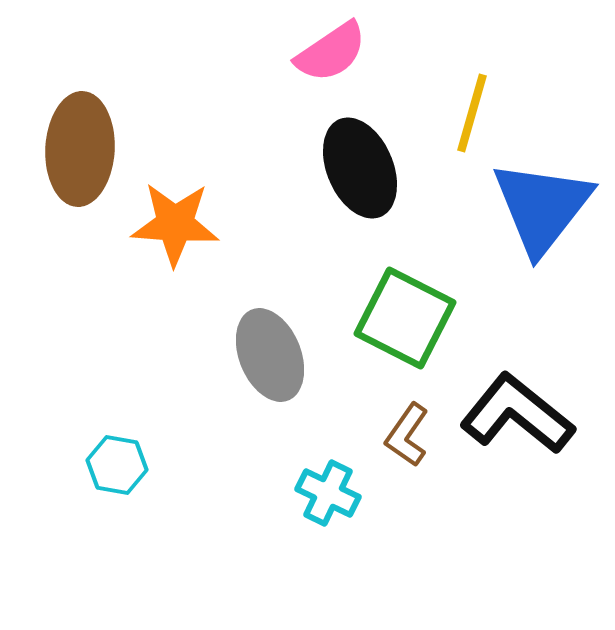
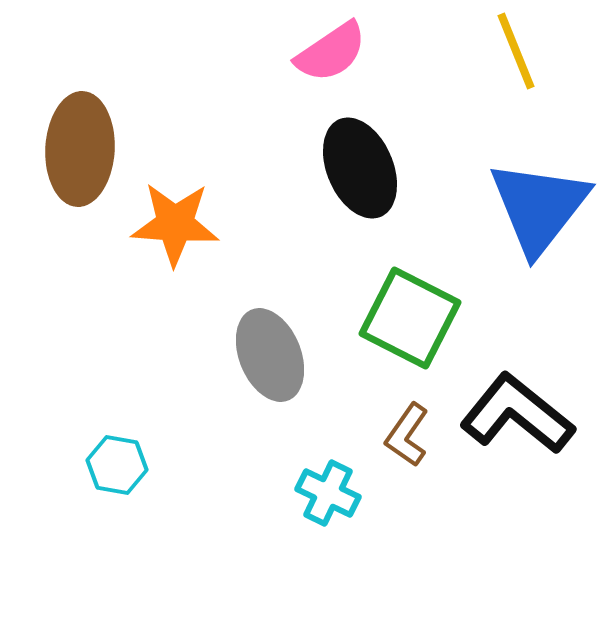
yellow line: moved 44 px right, 62 px up; rotated 38 degrees counterclockwise
blue triangle: moved 3 px left
green square: moved 5 px right
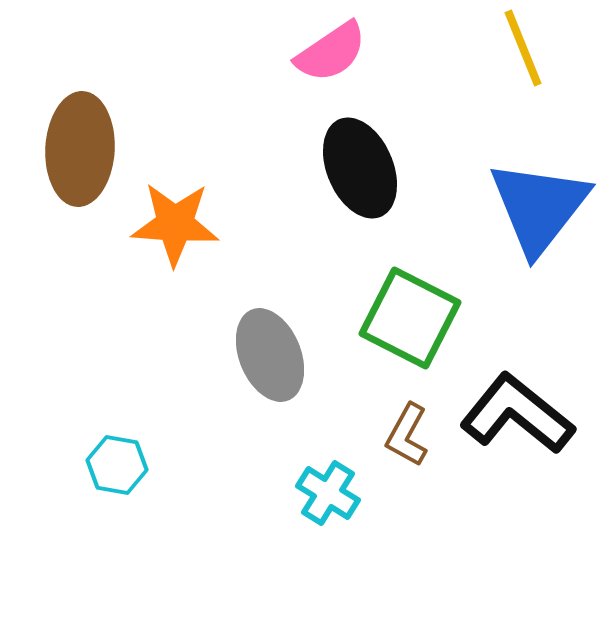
yellow line: moved 7 px right, 3 px up
brown L-shape: rotated 6 degrees counterclockwise
cyan cross: rotated 6 degrees clockwise
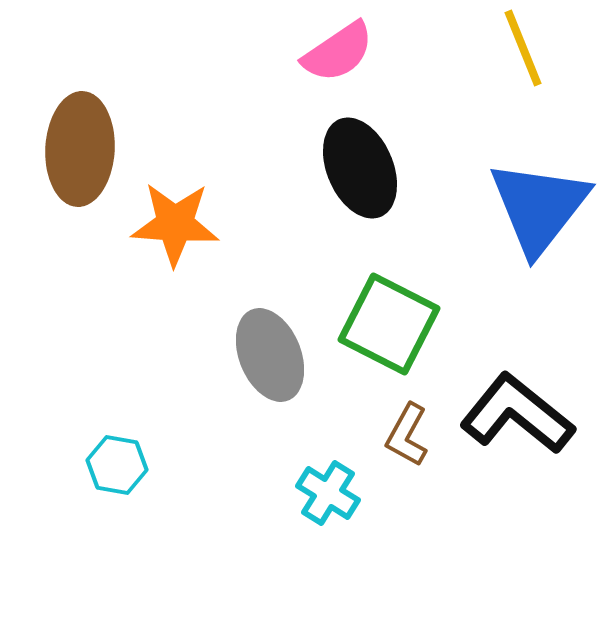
pink semicircle: moved 7 px right
green square: moved 21 px left, 6 px down
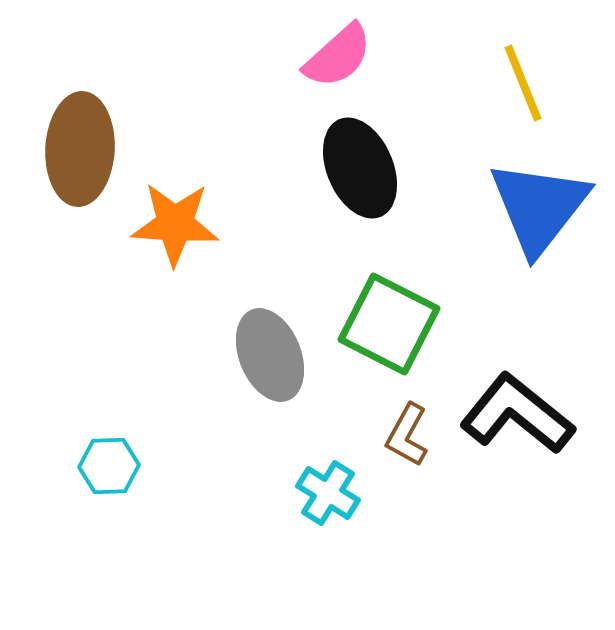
yellow line: moved 35 px down
pink semicircle: moved 4 px down; rotated 8 degrees counterclockwise
cyan hexagon: moved 8 px left, 1 px down; rotated 12 degrees counterclockwise
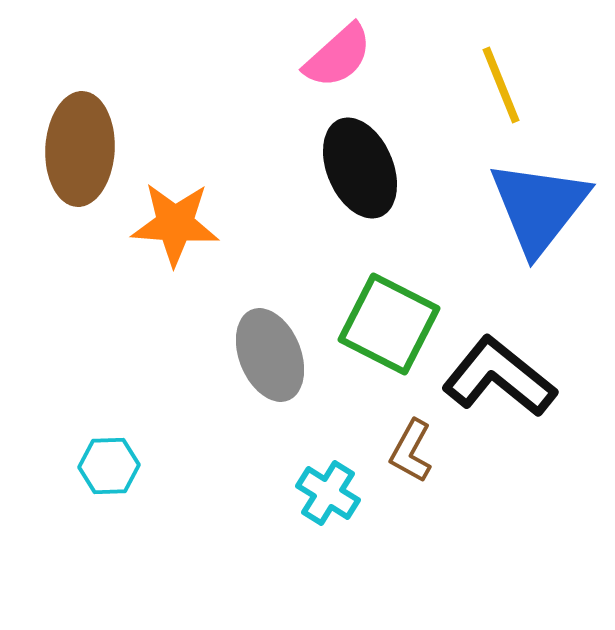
yellow line: moved 22 px left, 2 px down
black L-shape: moved 18 px left, 37 px up
brown L-shape: moved 4 px right, 16 px down
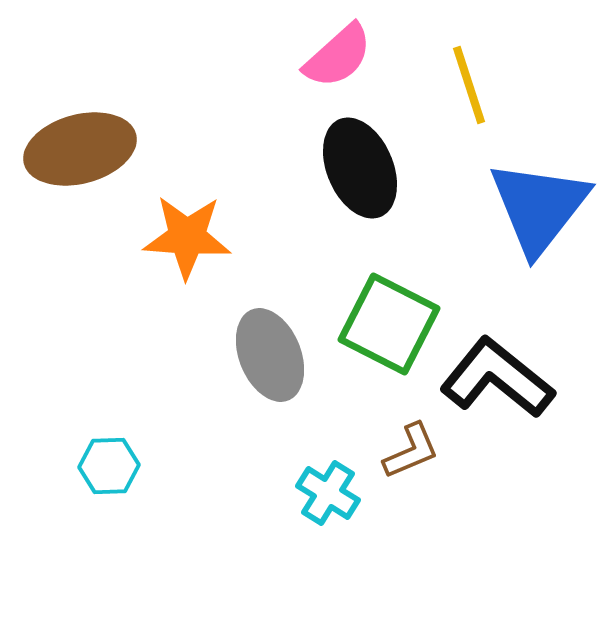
yellow line: moved 32 px left; rotated 4 degrees clockwise
brown ellipse: rotated 72 degrees clockwise
orange star: moved 12 px right, 13 px down
black L-shape: moved 2 px left, 1 px down
brown L-shape: rotated 142 degrees counterclockwise
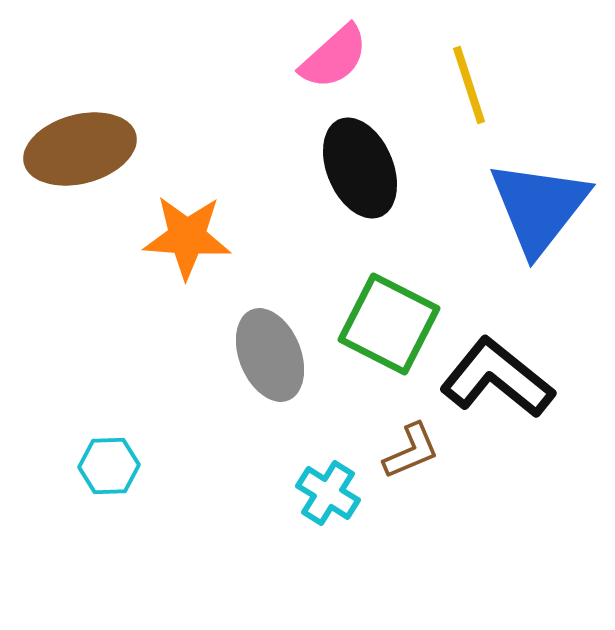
pink semicircle: moved 4 px left, 1 px down
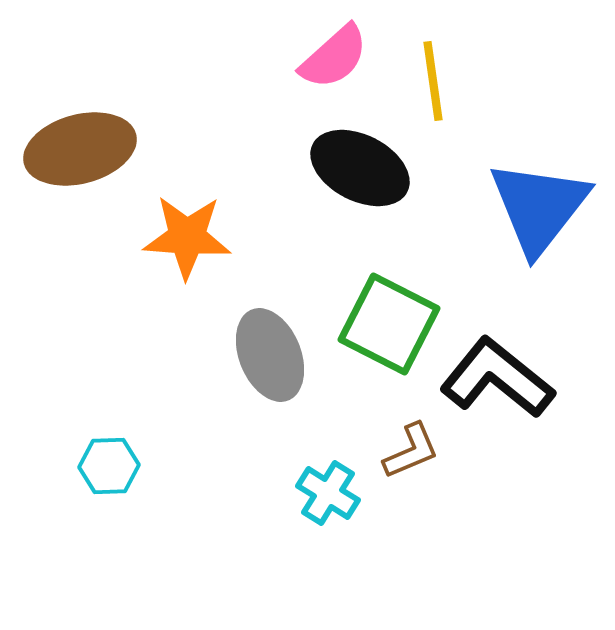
yellow line: moved 36 px left, 4 px up; rotated 10 degrees clockwise
black ellipse: rotated 40 degrees counterclockwise
